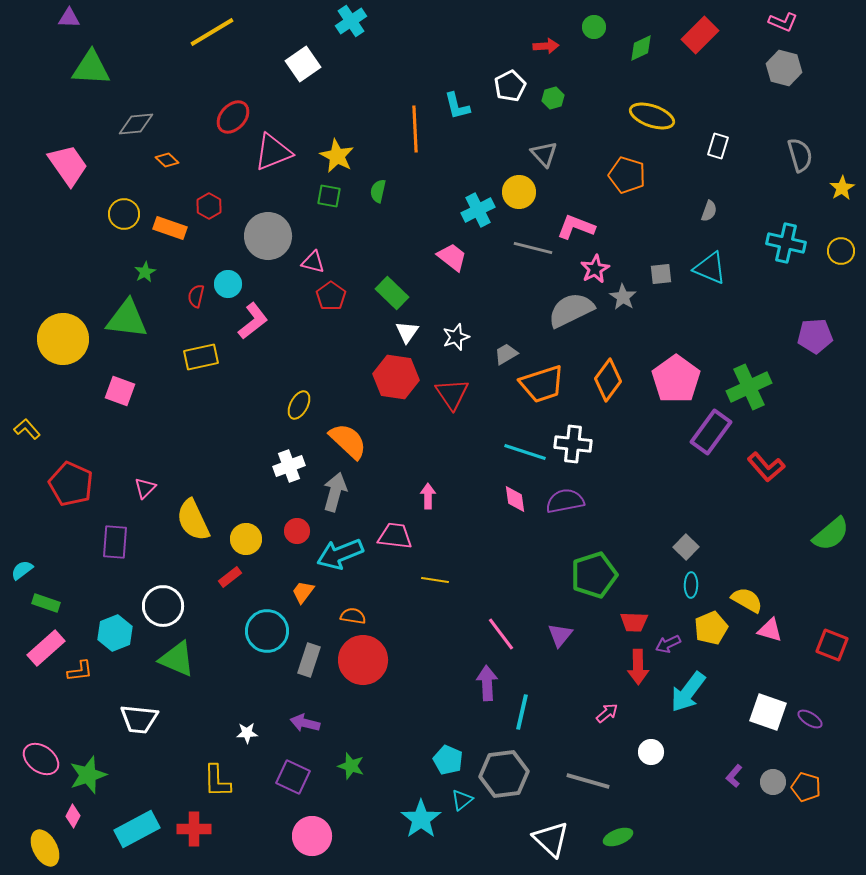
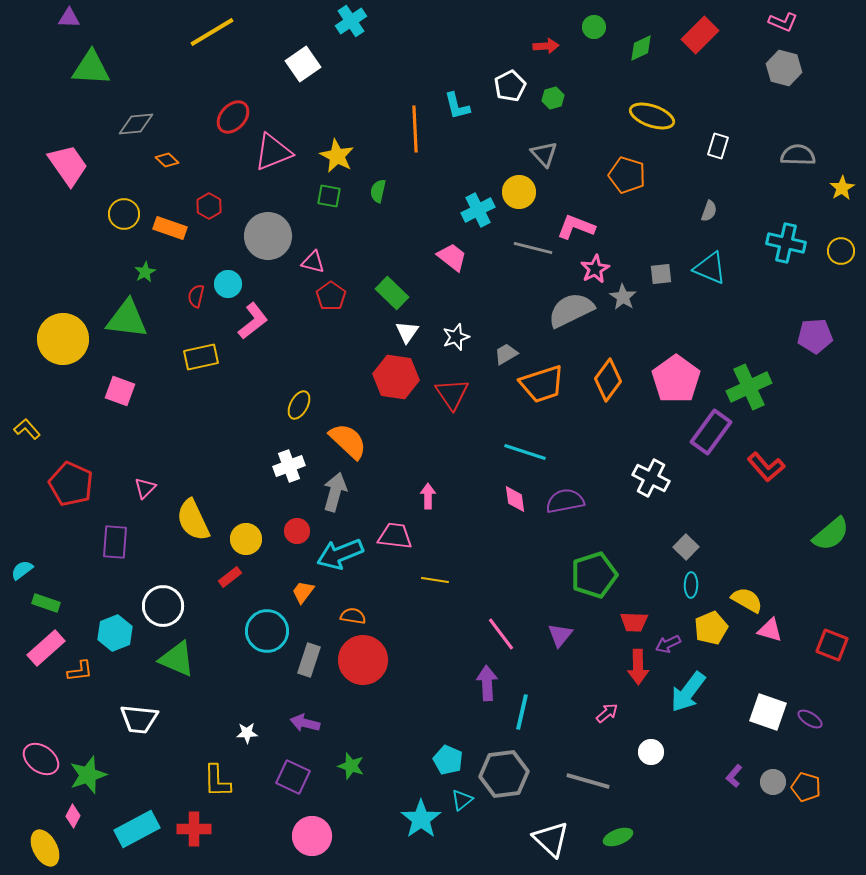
gray semicircle at (800, 155): moved 2 px left; rotated 72 degrees counterclockwise
white cross at (573, 444): moved 78 px right, 34 px down; rotated 21 degrees clockwise
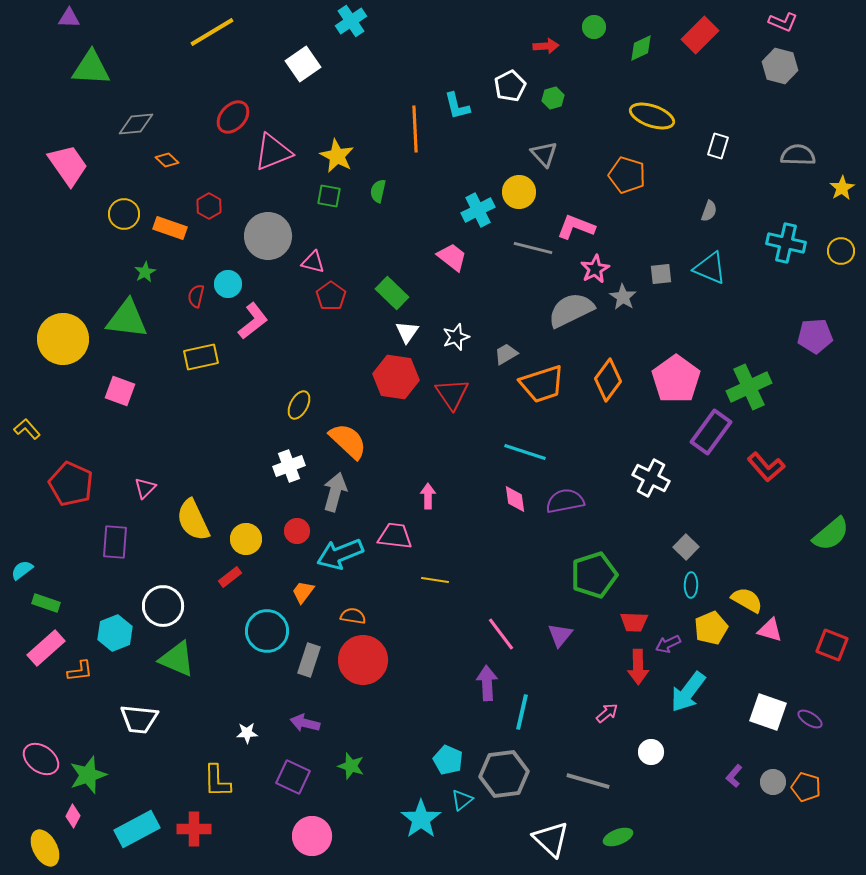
gray hexagon at (784, 68): moved 4 px left, 2 px up
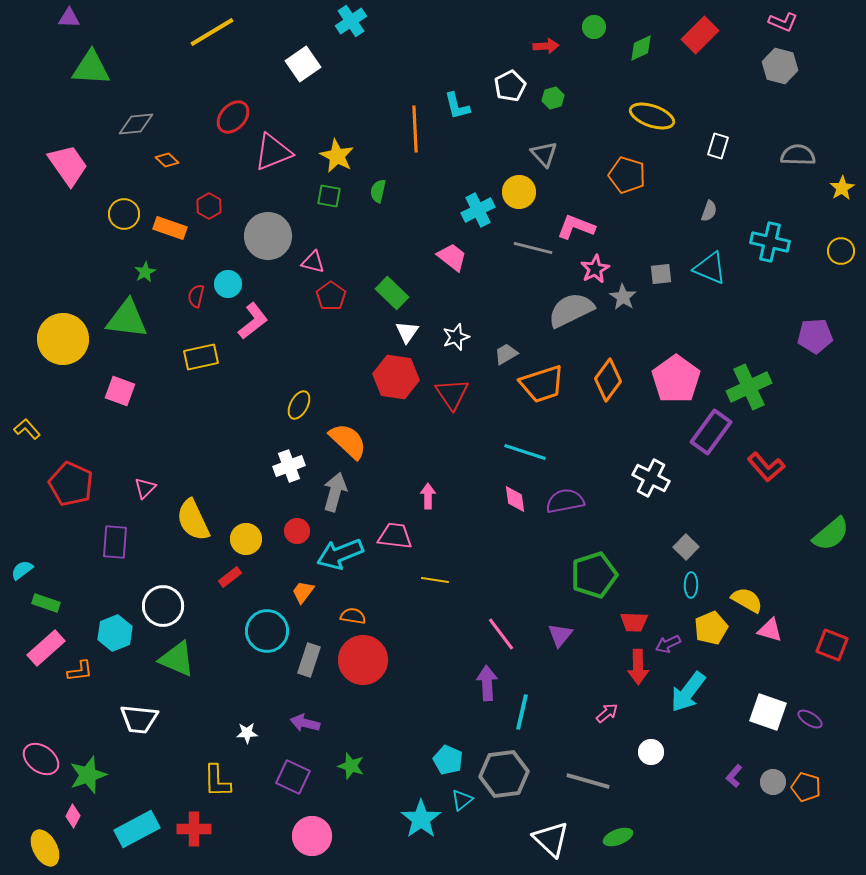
cyan cross at (786, 243): moved 16 px left, 1 px up
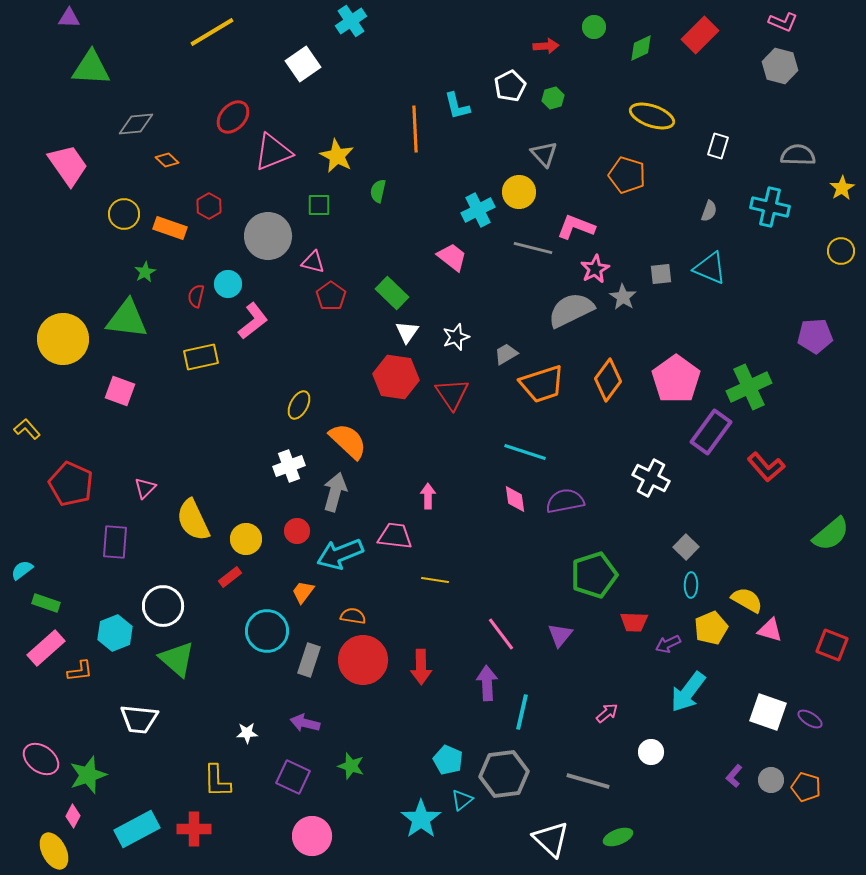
green square at (329, 196): moved 10 px left, 9 px down; rotated 10 degrees counterclockwise
cyan cross at (770, 242): moved 35 px up
green triangle at (177, 659): rotated 18 degrees clockwise
red arrow at (638, 667): moved 217 px left
gray circle at (773, 782): moved 2 px left, 2 px up
yellow ellipse at (45, 848): moved 9 px right, 3 px down
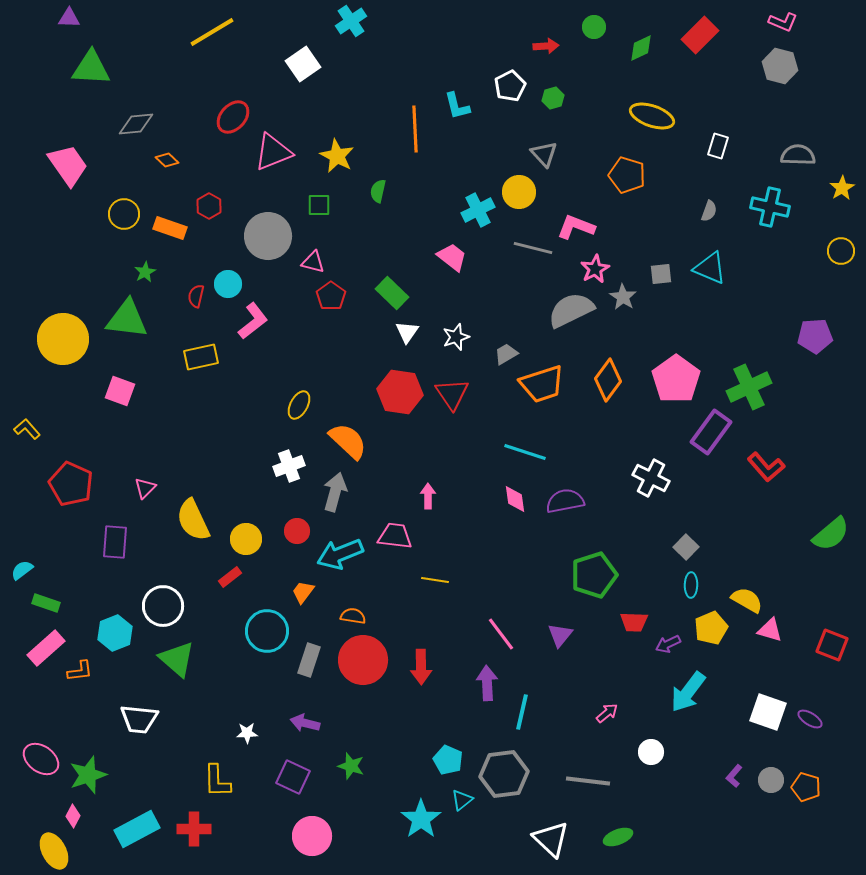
red hexagon at (396, 377): moved 4 px right, 15 px down
gray line at (588, 781): rotated 9 degrees counterclockwise
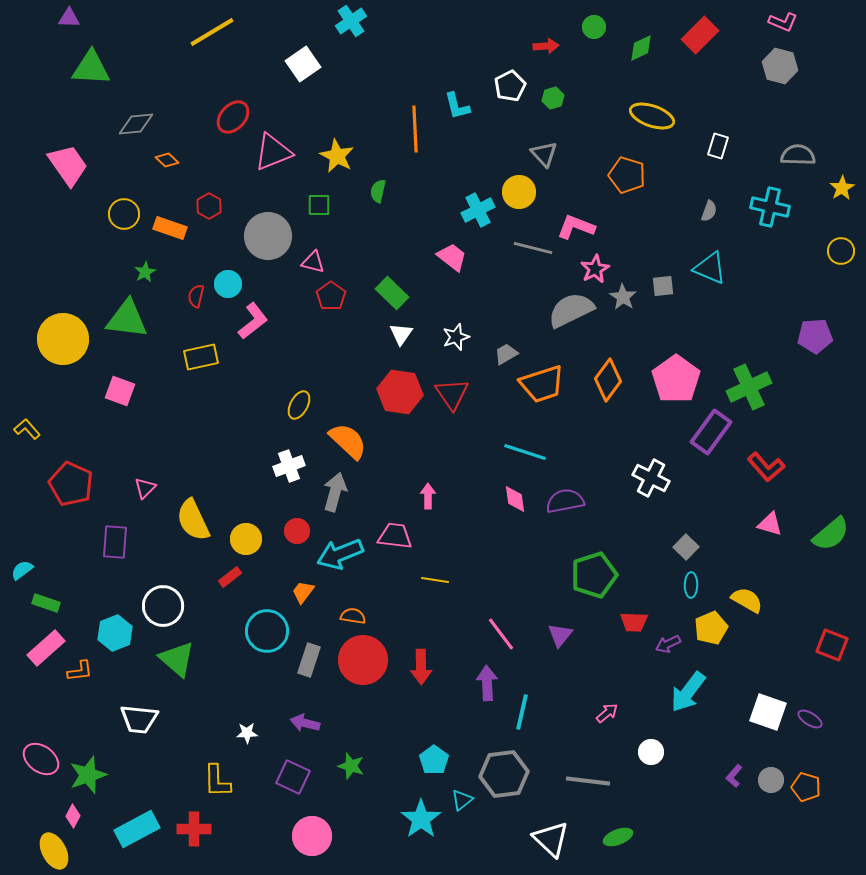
gray square at (661, 274): moved 2 px right, 12 px down
white triangle at (407, 332): moved 6 px left, 2 px down
pink triangle at (770, 630): moved 106 px up
cyan pentagon at (448, 760): moved 14 px left; rotated 12 degrees clockwise
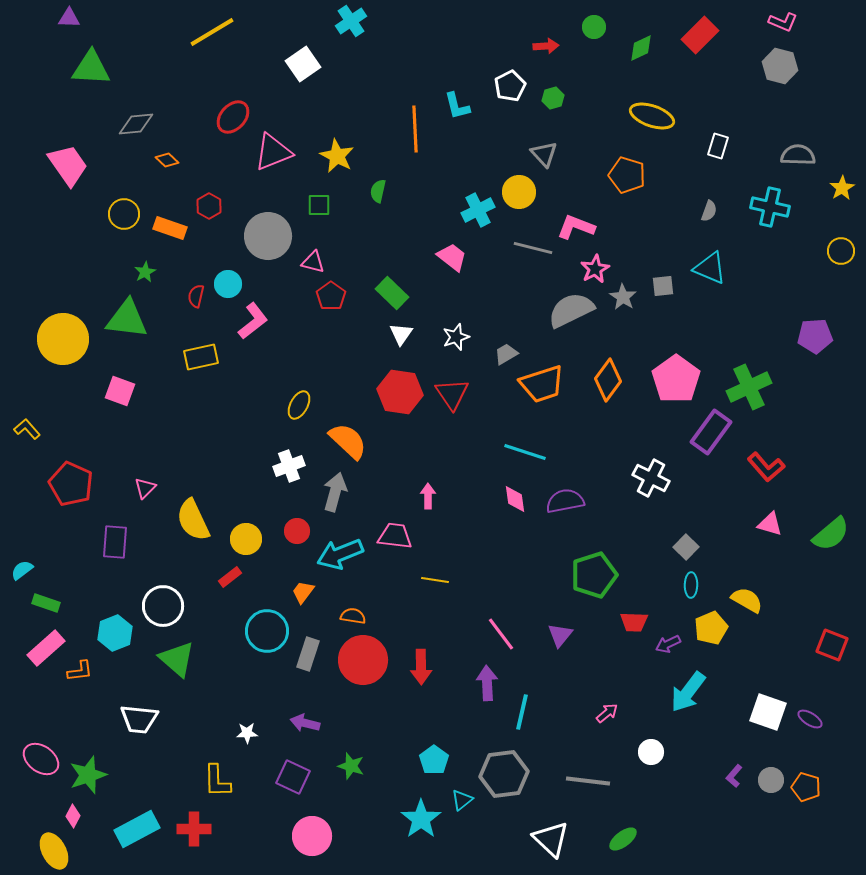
gray rectangle at (309, 660): moved 1 px left, 6 px up
green ellipse at (618, 837): moved 5 px right, 2 px down; rotated 16 degrees counterclockwise
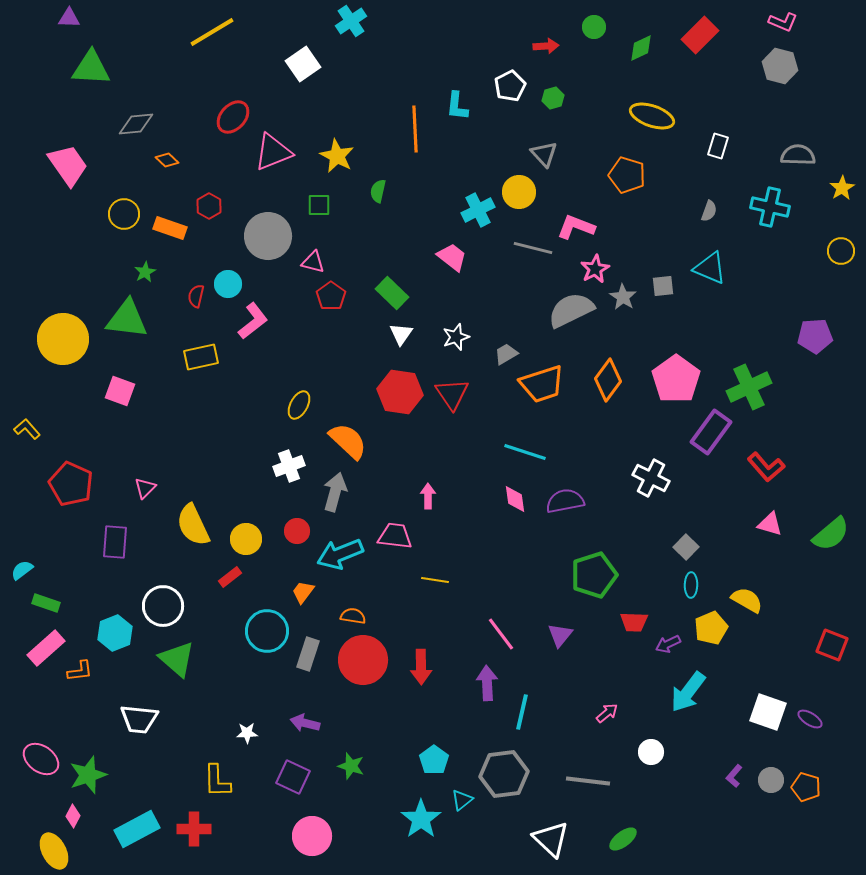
cyan L-shape at (457, 106): rotated 20 degrees clockwise
yellow semicircle at (193, 520): moved 5 px down
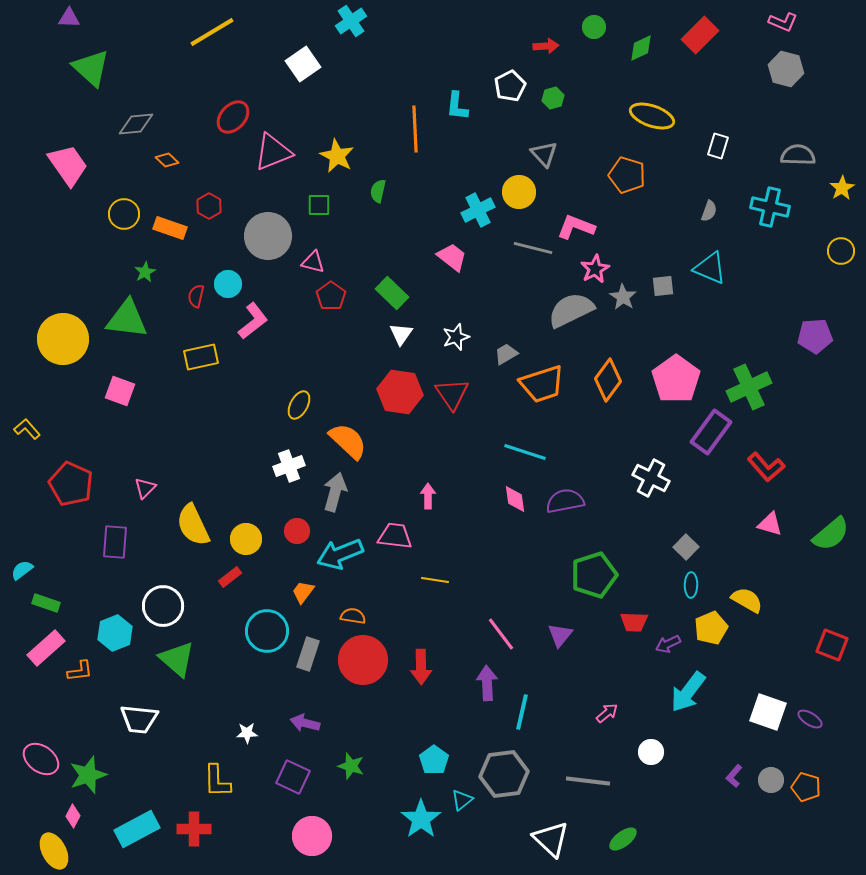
gray hexagon at (780, 66): moved 6 px right, 3 px down
green triangle at (91, 68): rotated 39 degrees clockwise
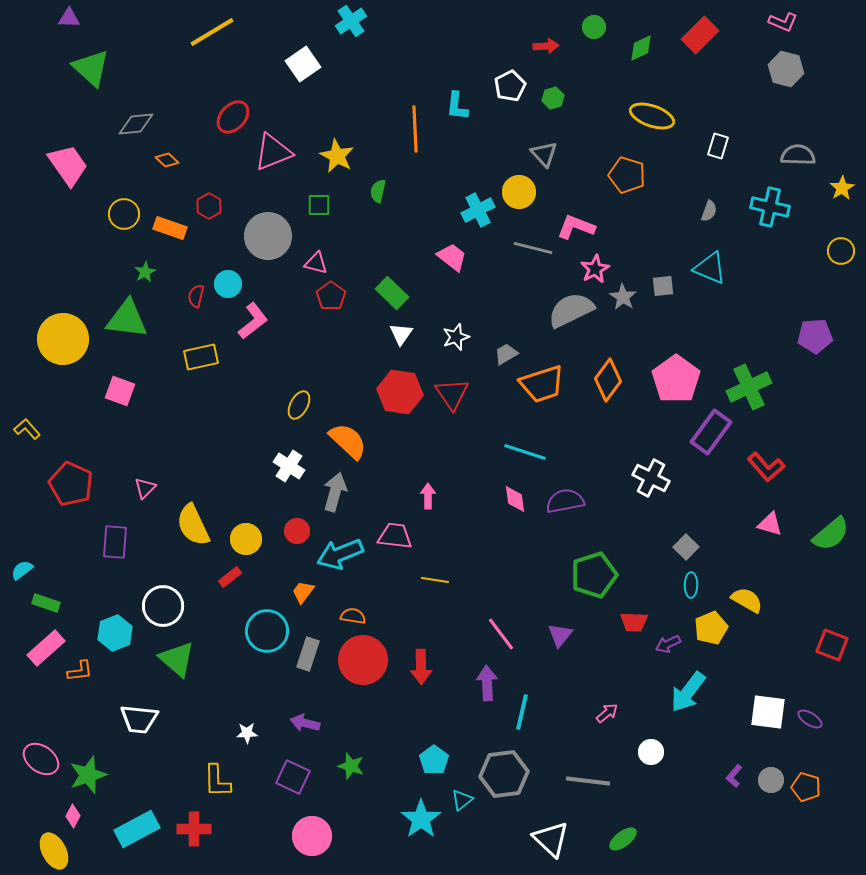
pink triangle at (313, 262): moved 3 px right, 1 px down
white cross at (289, 466): rotated 36 degrees counterclockwise
white square at (768, 712): rotated 12 degrees counterclockwise
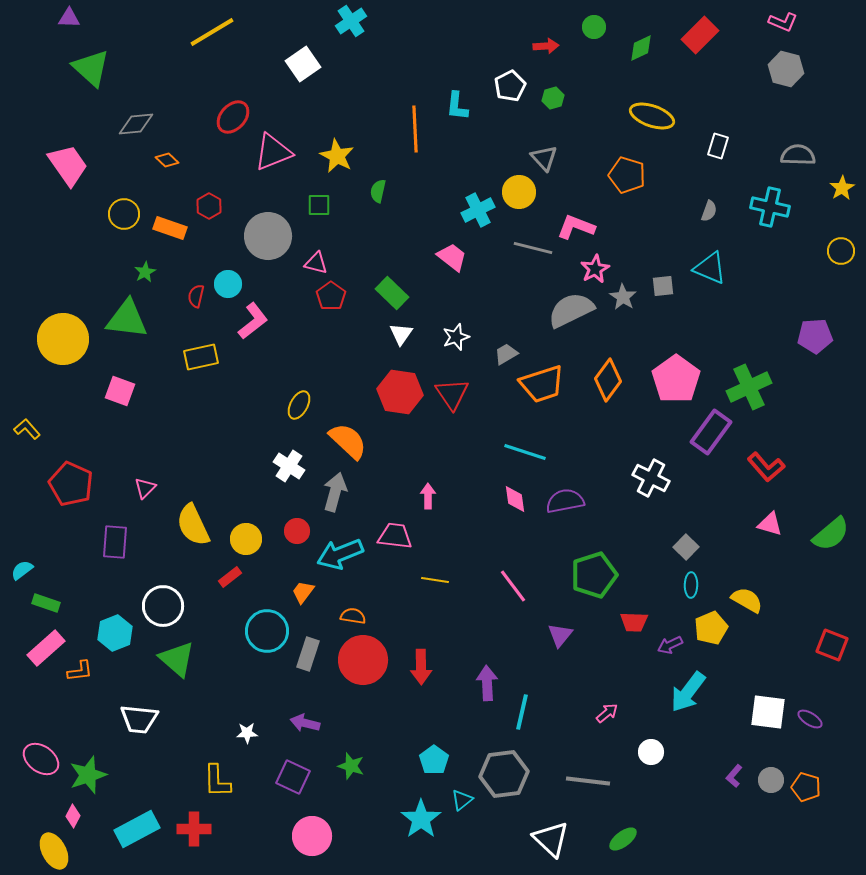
gray triangle at (544, 154): moved 4 px down
pink line at (501, 634): moved 12 px right, 48 px up
purple arrow at (668, 644): moved 2 px right, 1 px down
